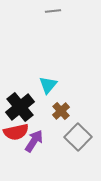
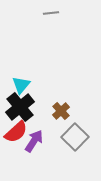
gray line: moved 2 px left, 2 px down
cyan triangle: moved 27 px left
red semicircle: rotated 30 degrees counterclockwise
gray square: moved 3 px left
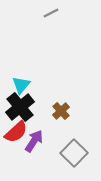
gray line: rotated 21 degrees counterclockwise
gray square: moved 1 px left, 16 px down
